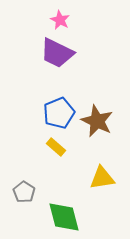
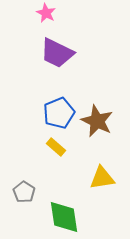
pink star: moved 14 px left, 7 px up
green diamond: rotated 6 degrees clockwise
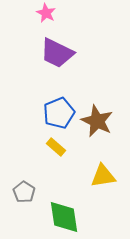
yellow triangle: moved 1 px right, 2 px up
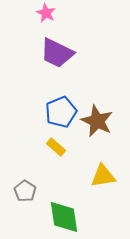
blue pentagon: moved 2 px right, 1 px up
gray pentagon: moved 1 px right, 1 px up
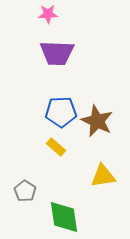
pink star: moved 2 px right, 1 px down; rotated 30 degrees counterclockwise
purple trapezoid: rotated 24 degrees counterclockwise
blue pentagon: rotated 20 degrees clockwise
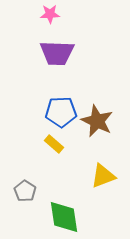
pink star: moved 2 px right
yellow rectangle: moved 2 px left, 3 px up
yellow triangle: rotated 12 degrees counterclockwise
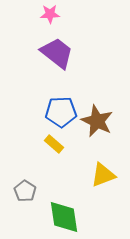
purple trapezoid: rotated 144 degrees counterclockwise
yellow triangle: moved 1 px up
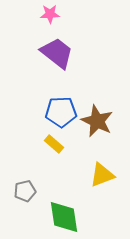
yellow triangle: moved 1 px left
gray pentagon: rotated 25 degrees clockwise
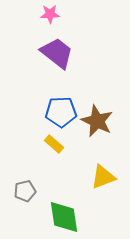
yellow triangle: moved 1 px right, 2 px down
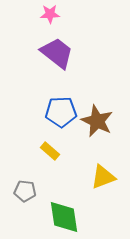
yellow rectangle: moved 4 px left, 7 px down
gray pentagon: rotated 20 degrees clockwise
